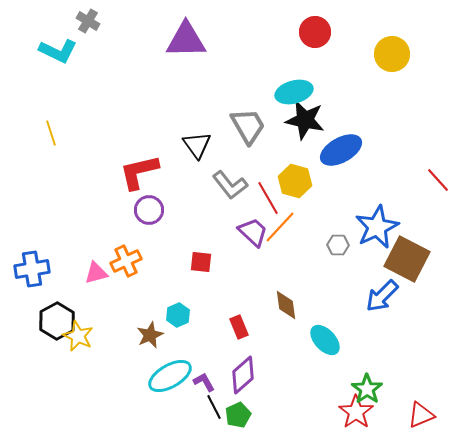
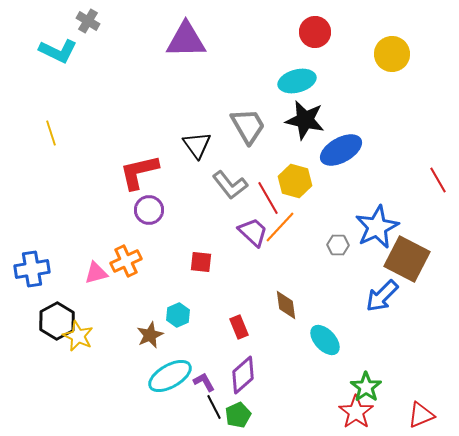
cyan ellipse at (294, 92): moved 3 px right, 11 px up
red line at (438, 180): rotated 12 degrees clockwise
green star at (367, 389): moved 1 px left, 2 px up
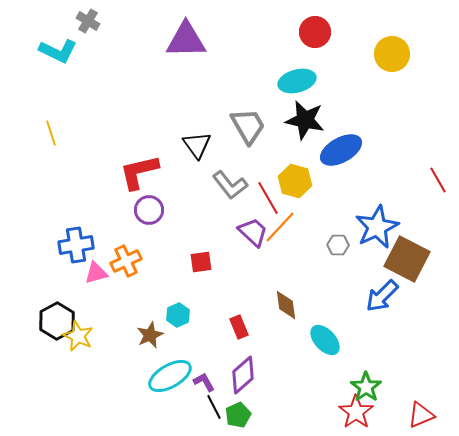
red square at (201, 262): rotated 15 degrees counterclockwise
blue cross at (32, 269): moved 44 px right, 24 px up
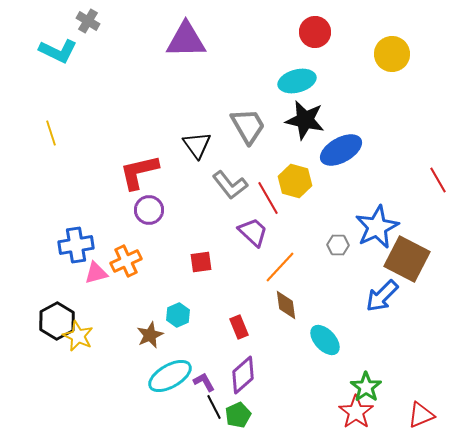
orange line at (280, 227): moved 40 px down
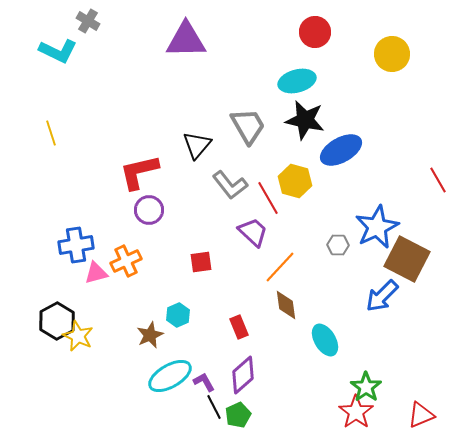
black triangle at (197, 145): rotated 16 degrees clockwise
cyan ellipse at (325, 340): rotated 12 degrees clockwise
